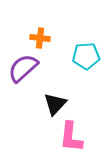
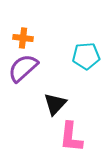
orange cross: moved 17 px left
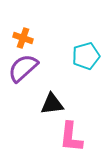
orange cross: rotated 12 degrees clockwise
cyan pentagon: rotated 12 degrees counterclockwise
black triangle: moved 3 px left; rotated 40 degrees clockwise
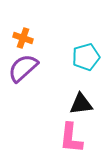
cyan pentagon: moved 1 px down
black triangle: moved 29 px right
pink L-shape: moved 1 px down
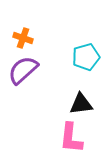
purple semicircle: moved 2 px down
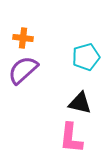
orange cross: rotated 12 degrees counterclockwise
black triangle: moved 1 px left, 1 px up; rotated 20 degrees clockwise
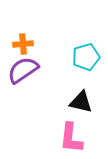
orange cross: moved 6 px down; rotated 12 degrees counterclockwise
purple semicircle: rotated 8 degrees clockwise
black triangle: moved 1 px right, 1 px up
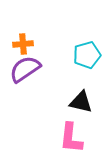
cyan pentagon: moved 1 px right, 2 px up
purple semicircle: moved 2 px right, 1 px up
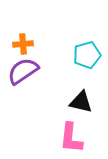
purple semicircle: moved 2 px left, 2 px down
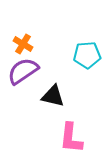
orange cross: rotated 36 degrees clockwise
cyan pentagon: rotated 12 degrees clockwise
black triangle: moved 28 px left, 6 px up
